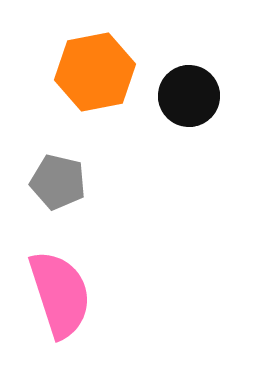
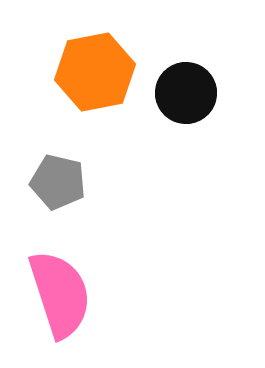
black circle: moved 3 px left, 3 px up
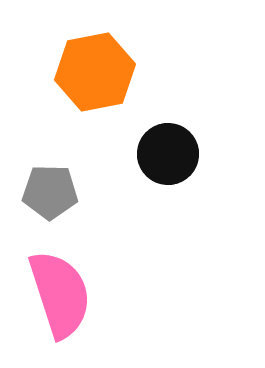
black circle: moved 18 px left, 61 px down
gray pentagon: moved 8 px left, 10 px down; rotated 12 degrees counterclockwise
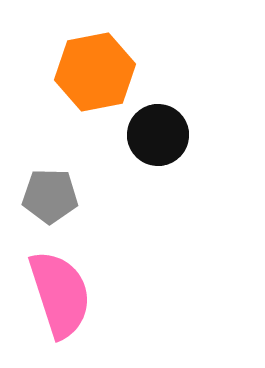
black circle: moved 10 px left, 19 px up
gray pentagon: moved 4 px down
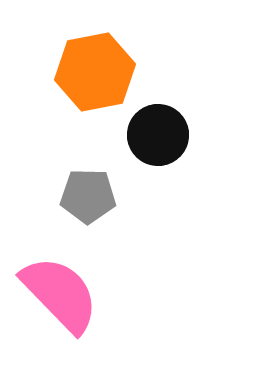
gray pentagon: moved 38 px right
pink semicircle: rotated 26 degrees counterclockwise
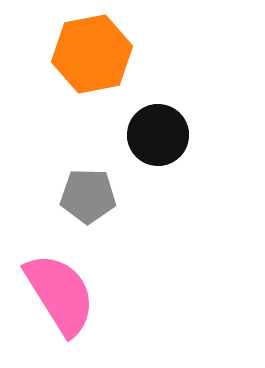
orange hexagon: moved 3 px left, 18 px up
pink semicircle: rotated 12 degrees clockwise
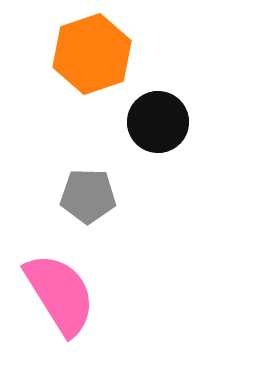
orange hexagon: rotated 8 degrees counterclockwise
black circle: moved 13 px up
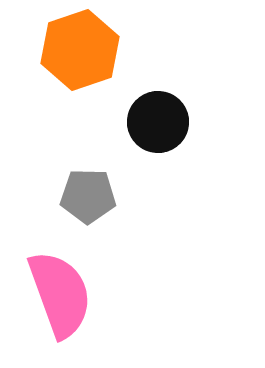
orange hexagon: moved 12 px left, 4 px up
pink semicircle: rotated 12 degrees clockwise
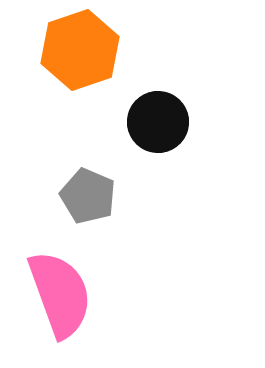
gray pentagon: rotated 22 degrees clockwise
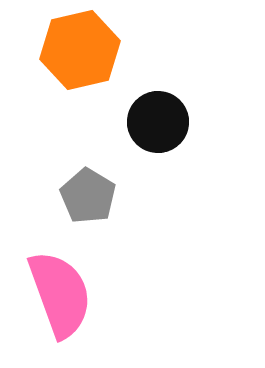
orange hexagon: rotated 6 degrees clockwise
gray pentagon: rotated 8 degrees clockwise
